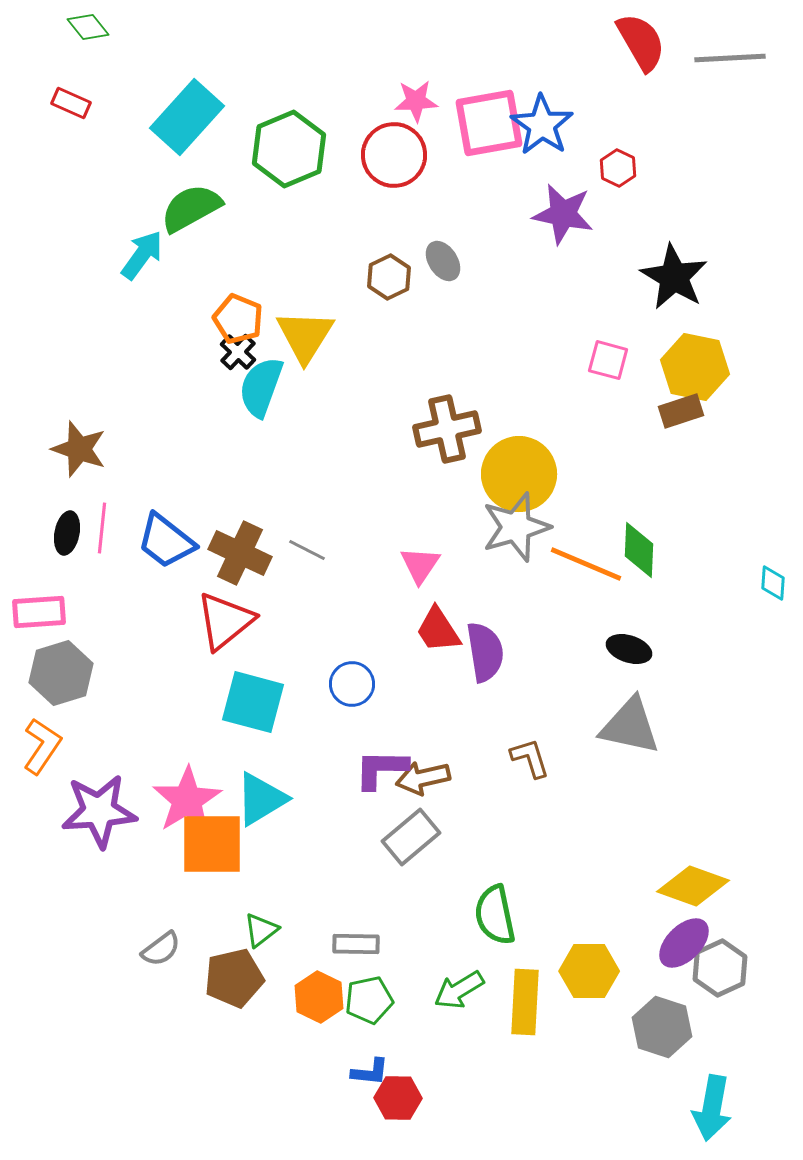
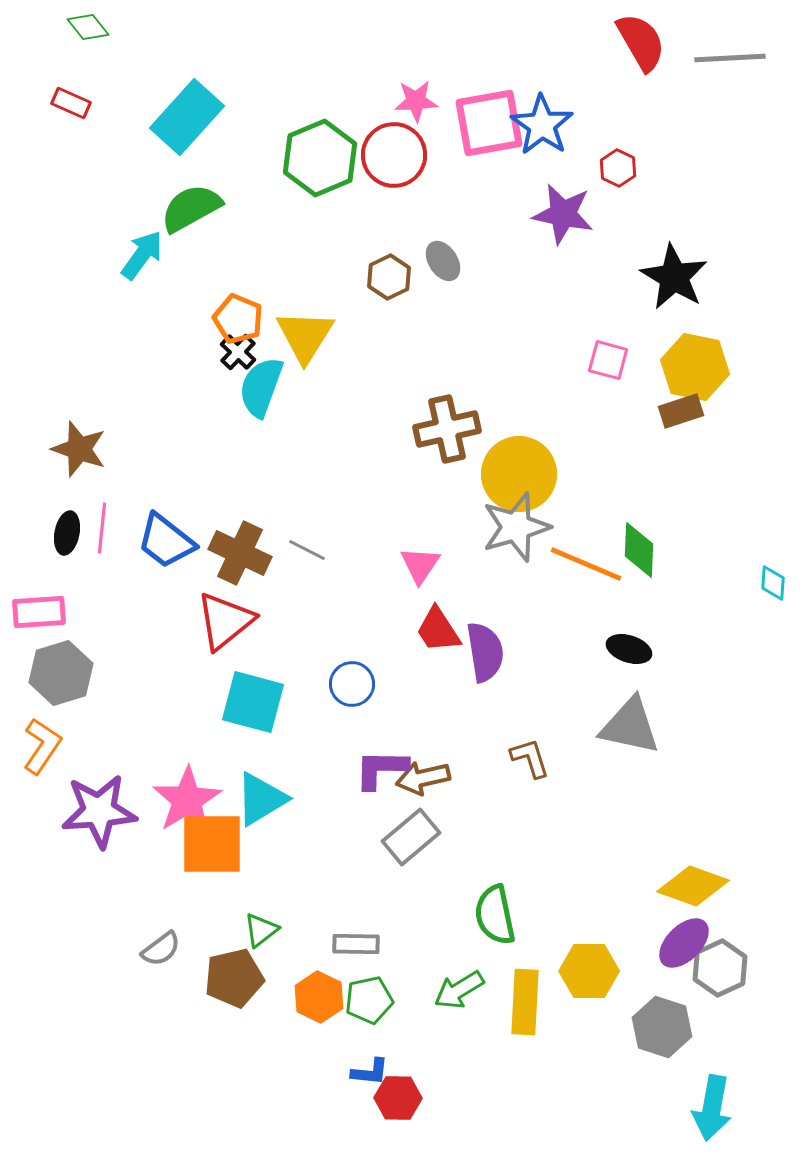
green hexagon at (289, 149): moved 31 px right, 9 px down
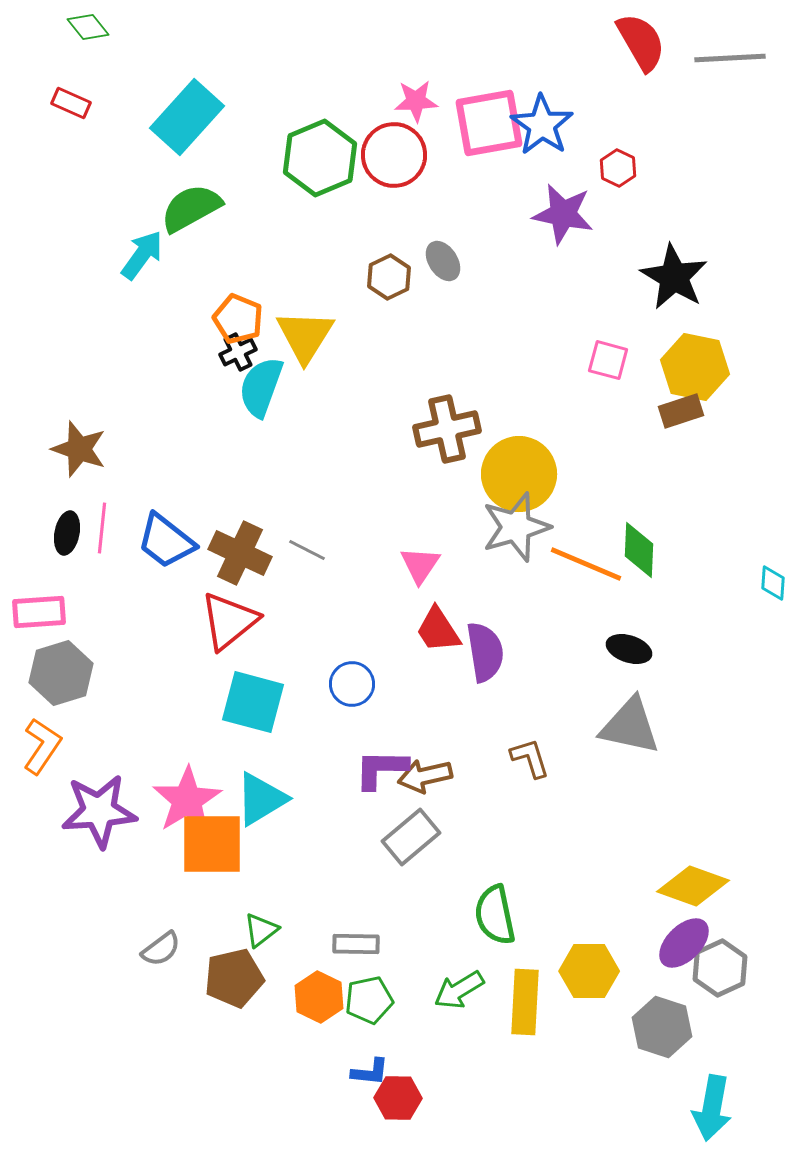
black cross at (238, 352): rotated 21 degrees clockwise
red triangle at (225, 621): moved 4 px right
brown arrow at (423, 778): moved 2 px right, 2 px up
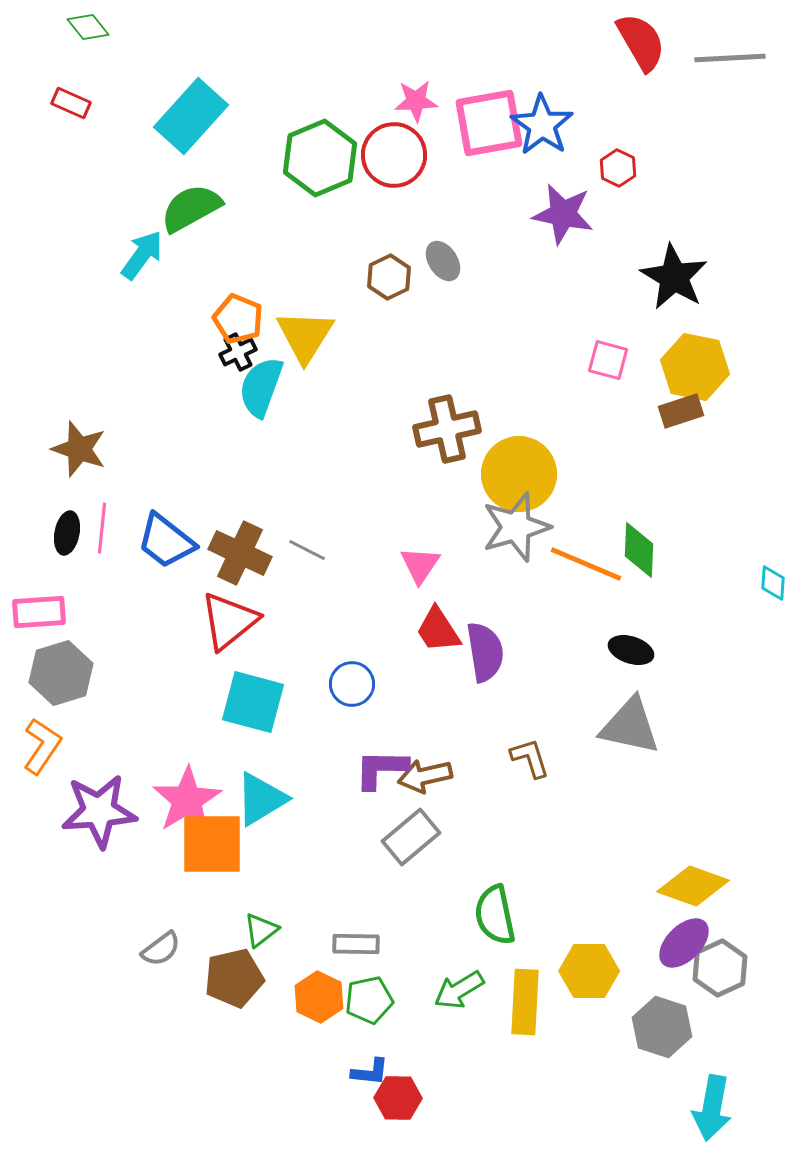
cyan rectangle at (187, 117): moved 4 px right, 1 px up
black ellipse at (629, 649): moved 2 px right, 1 px down
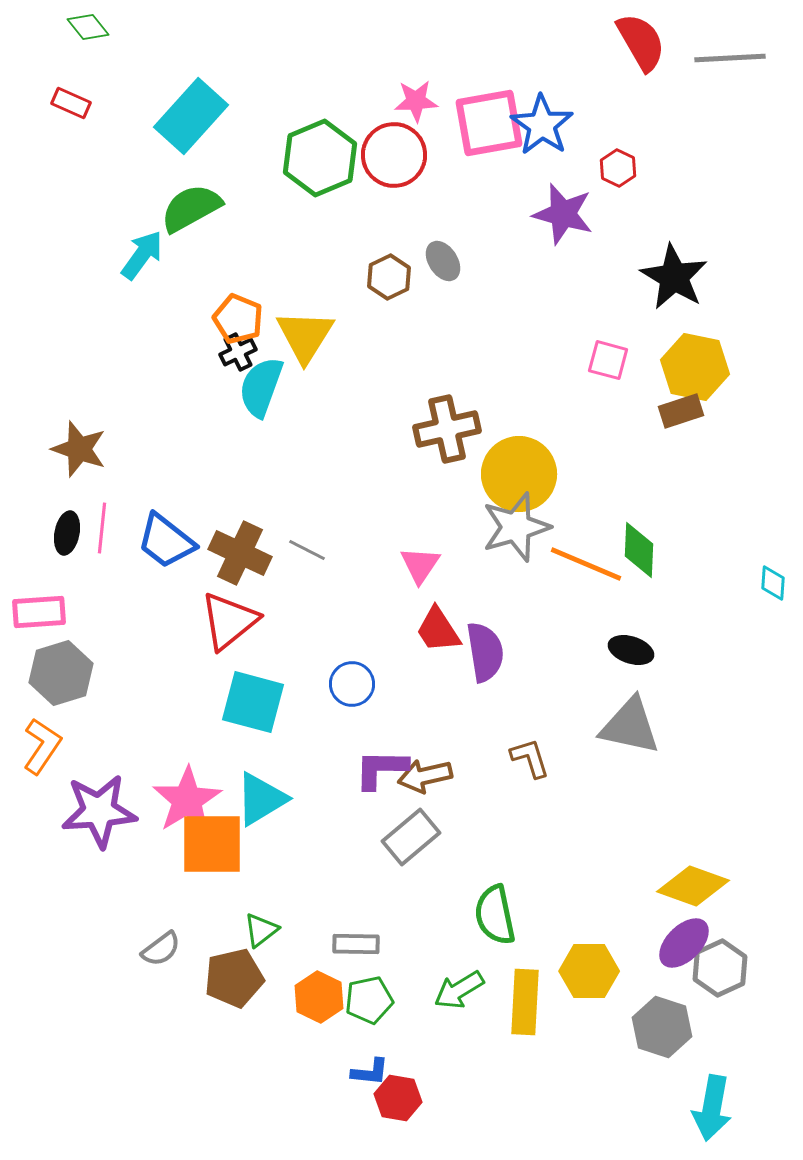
purple star at (563, 214): rotated 4 degrees clockwise
red hexagon at (398, 1098): rotated 9 degrees clockwise
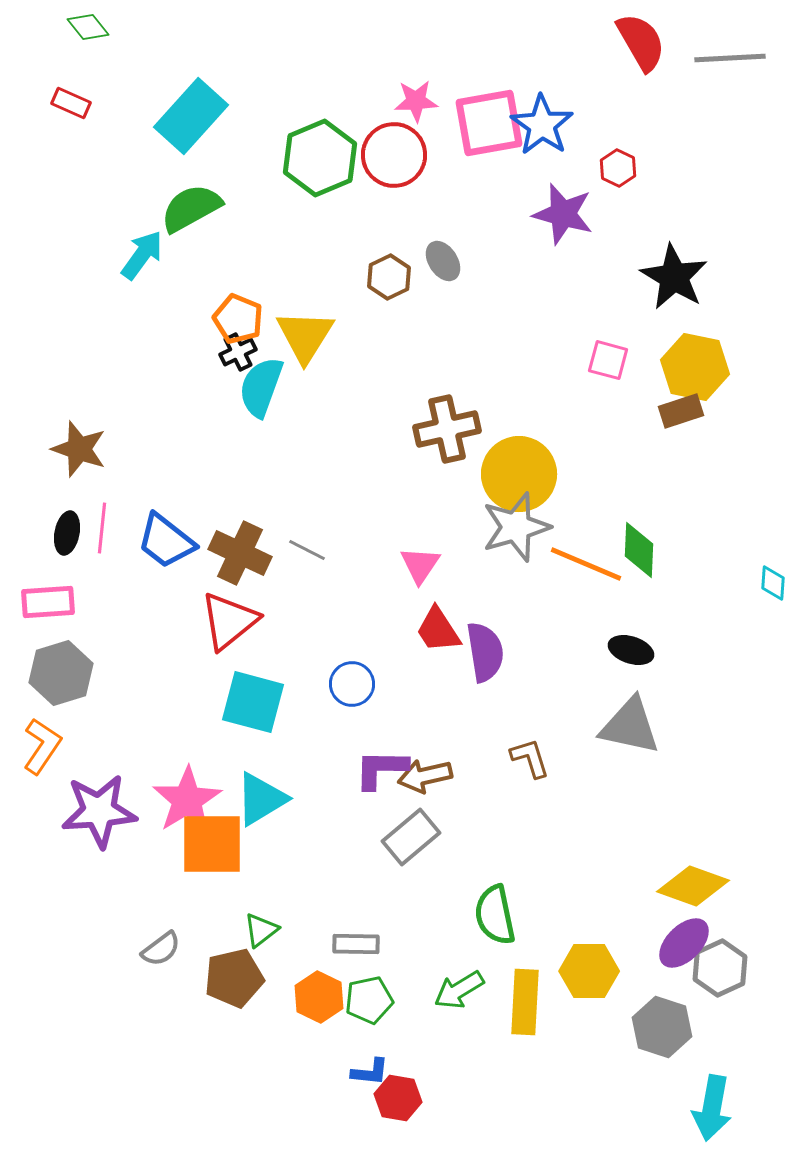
pink rectangle at (39, 612): moved 9 px right, 10 px up
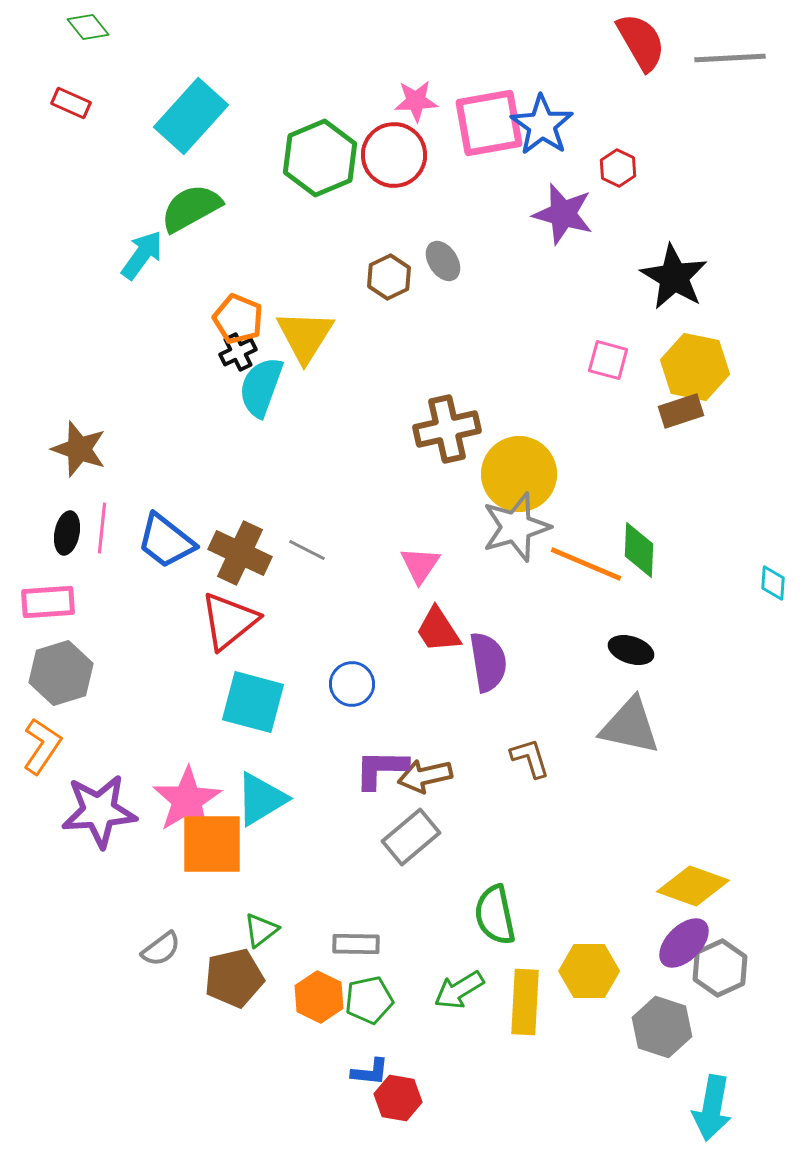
purple semicircle at (485, 652): moved 3 px right, 10 px down
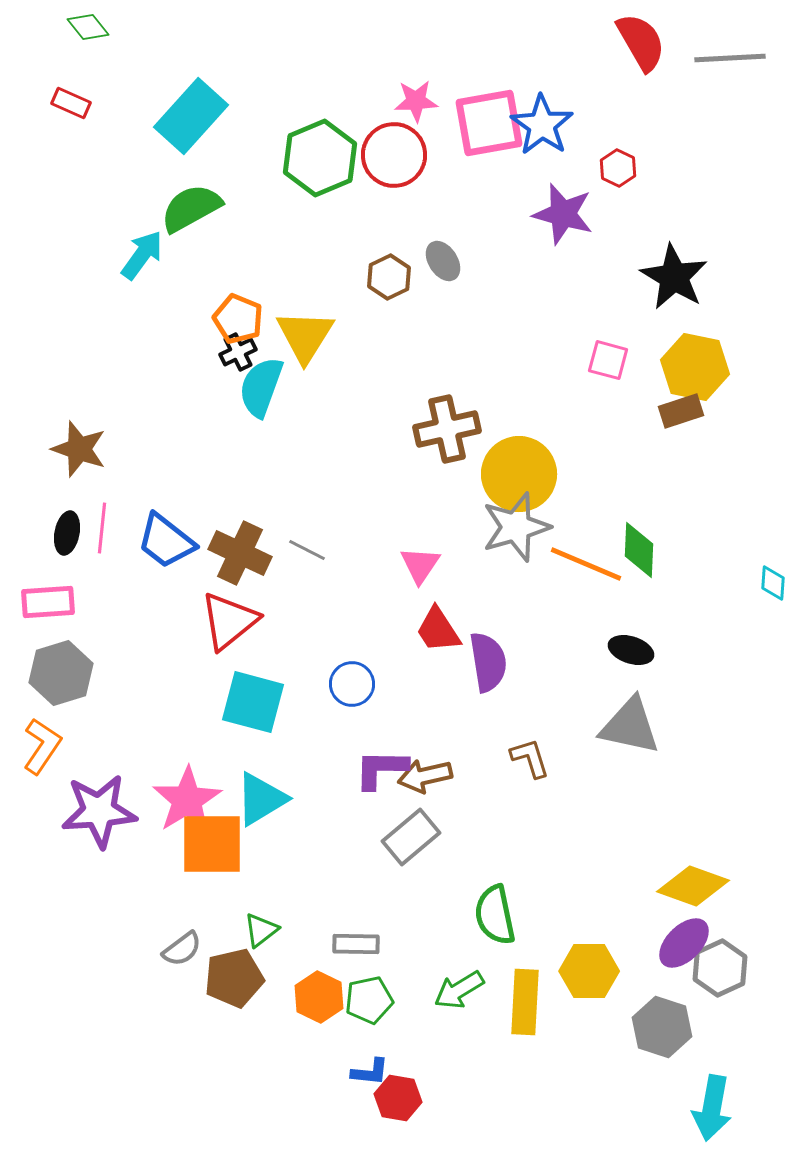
gray semicircle at (161, 949): moved 21 px right
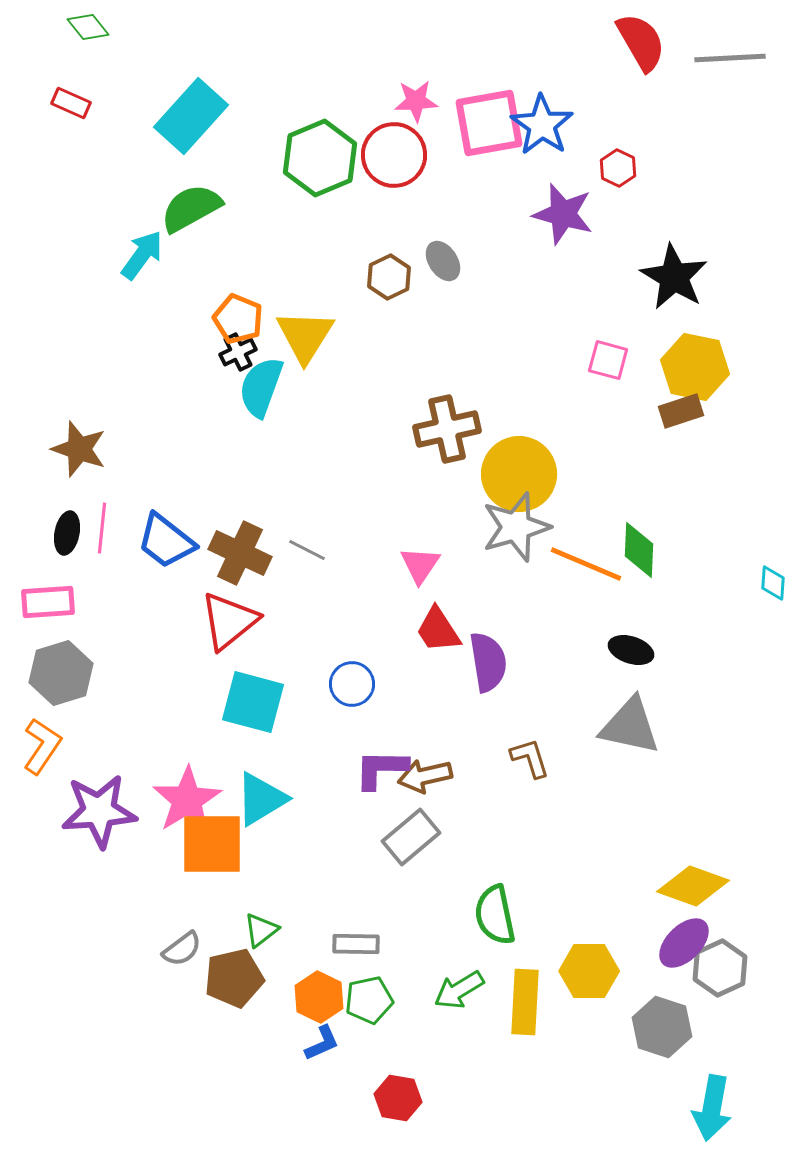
blue L-shape at (370, 1072): moved 48 px left, 29 px up; rotated 30 degrees counterclockwise
